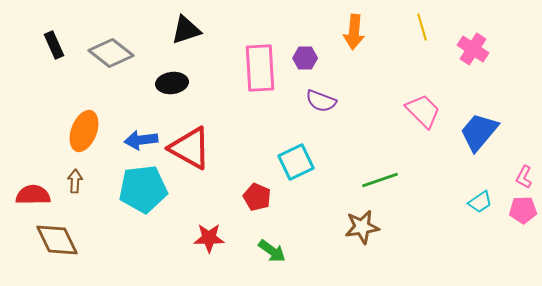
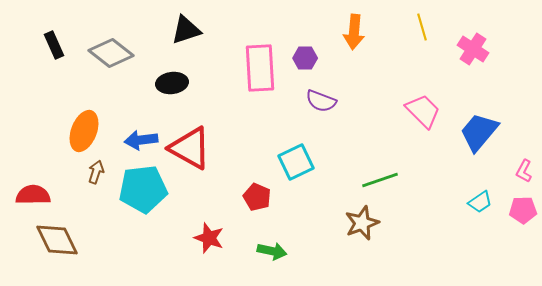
pink L-shape: moved 6 px up
brown arrow: moved 21 px right, 9 px up; rotated 15 degrees clockwise
brown star: moved 4 px up; rotated 12 degrees counterclockwise
red star: rotated 20 degrees clockwise
green arrow: rotated 24 degrees counterclockwise
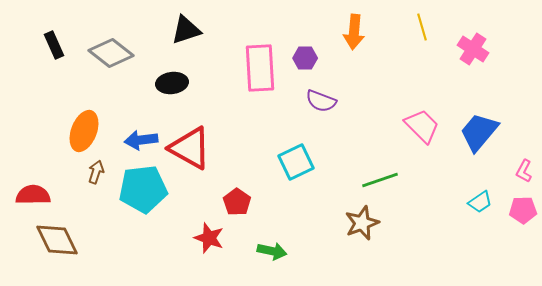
pink trapezoid: moved 1 px left, 15 px down
red pentagon: moved 20 px left, 5 px down; rotated 12 degrees clockwise
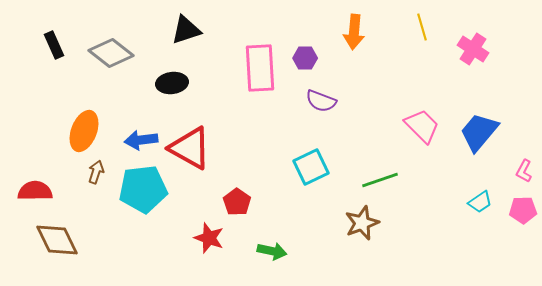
cyan square: moved 15 px right, 5 px down
red semicircle: moved 2 px right, 4 px up
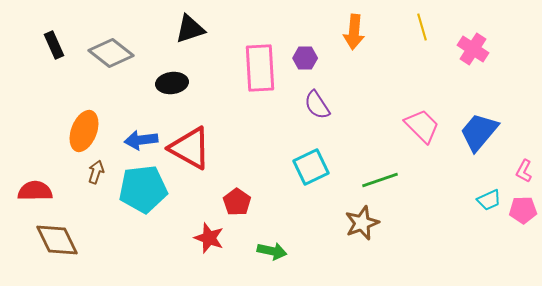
black triangle: moved 4 px right, 1 px up
purple semicircle: moved 4 px left, 4 px down; rotated 36 degrees clockwise
cyan trapezoid: moved 9 px right, 2 px up; rotated 10 degrees clockwise
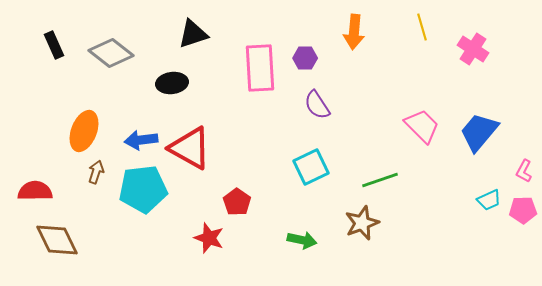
black triangle: moved 3 px right, 5 px down
green arrow: moved 30 px right, 11 px up
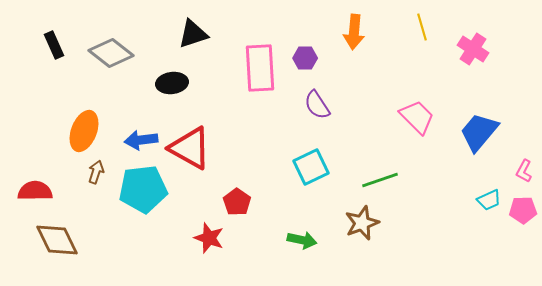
pink trapezoid: moved 5 px left, 9 px up
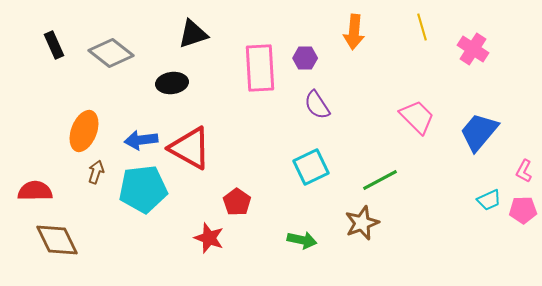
green line: rotated 9 degrees counterclockwise
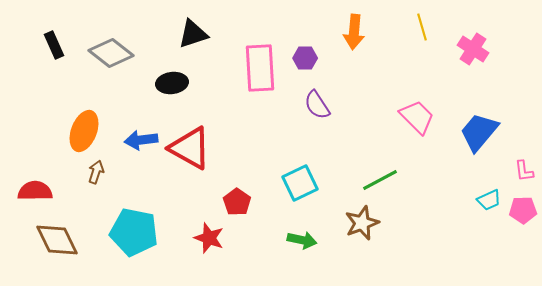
cyan square: moved 11 px left, 16 px down
pink L-shape: rotated 35 degrees counterclockwise
cyan pentagon: moved 9 px left, 43 px down; rotated 18 degrees clockwise
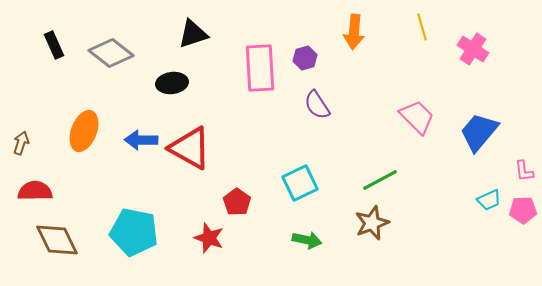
purple hexagon: rotated 15 degrees counterclockwise
blue arrow: rotated 8 degrees clockwise
brown arrow: moved 75 px left, 29 px up
brown star: moved 10 px right
green arrow: moved 5 px right
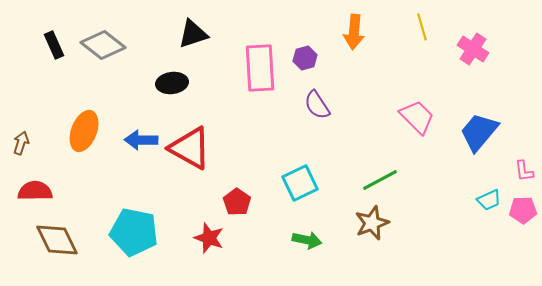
gray diamond: moved 8 px left, 8 px up
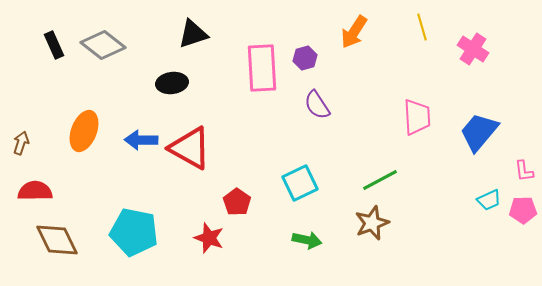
orange arrow: rotated 28 degrees clockwise
pink rectangle: moved 2 px right
pink trapezoid: rotated 42 degrees clockwise
